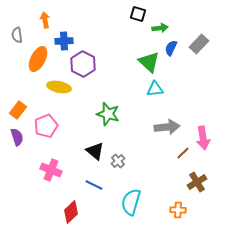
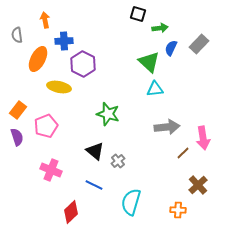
brown cross: moved 1 px right, 3 px down; rotated 12 degrees counterclockwise
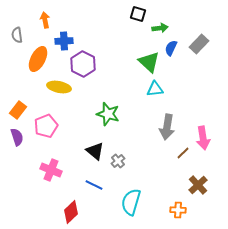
gray arrow: rotated 105 degrees clockwise
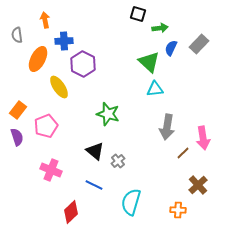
yellow ellipse: rotated 45 degrees clockwise
